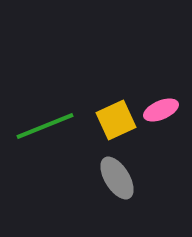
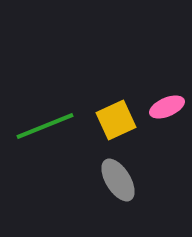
pink ellipse: moved 6 px right, 3 px up
gray ellipse: moved 1 px right, 2 px down
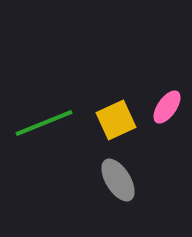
pink ellipse: rotated 32 degrees counterclockwise
green line: moved 1 px left, 3 px up
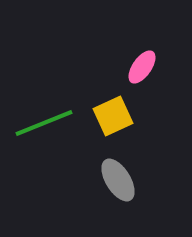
pink ellipse: moved 25 px left, 40 px up
yellow square: moved 3 px left, 4 px up
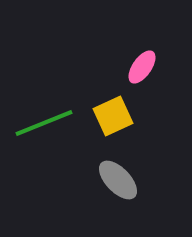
gray ellipse: rotated 12 degrees counterclockwise
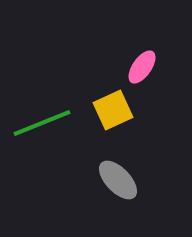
yellow square: moved 6 px up
green line: moved 2 px left
